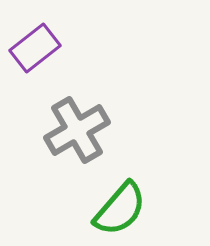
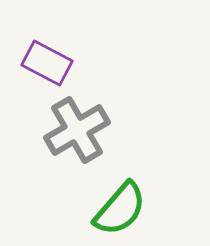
purple rectangle: moved 12 px right, 15 px down; rotated 66 degrees clockwise
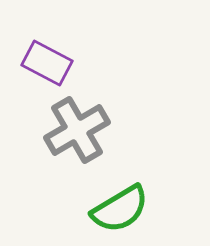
green semicircle: rotated 18 degrees clockwise
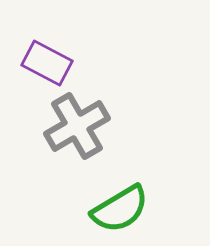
gray cross: moved 4 px up
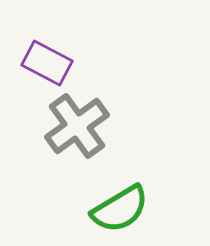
gray cross: rotated 6 degrees counterclockwise
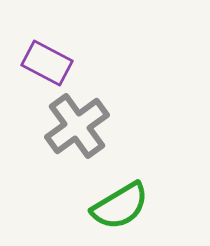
green semicircle: moved 3 px up
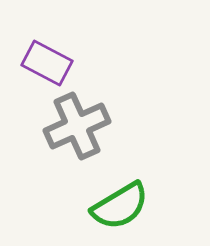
gray cross: rotated 12 degrees clockwise
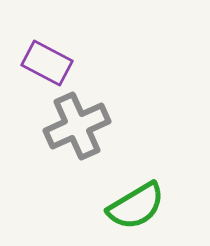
green semicircle: moved 16 px right
